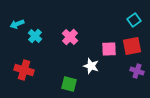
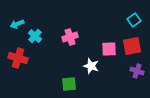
pink cross: rotated 28 degrees clockwise
red cross: moved 6 px left, 12 px up
green square: rotated 21 degrees counterclockwise
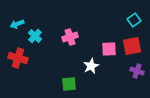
white star: rotated 28 degrees clockwise
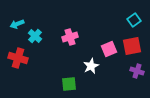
pink square: rotated 21 degrees counterclockwise
